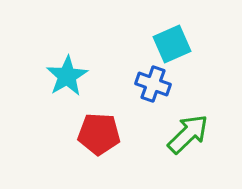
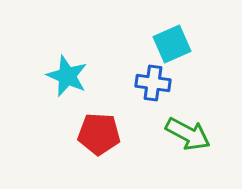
cyan star: rotated 18 degrees counterclockwise
blue cross: moved 1 px up; rotated 12 degrees counterclockwise
green arrow: rotated 72 degrees clockwise
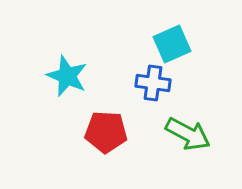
red pentagon: moved 7 px right, 2 px up
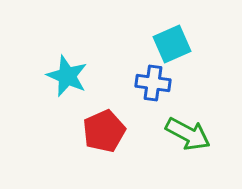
red pentagon: moved 2 px left, 1 px up; rotated 27 degrees counterclockwise
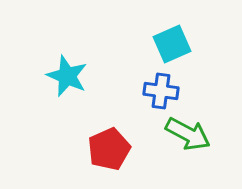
blue cross: moved 8 px right, 8 px down
red pentagon: moved 5 px right, 18 px down
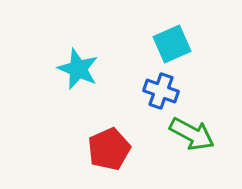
cyan star: moved 11 px right, 7 px up
blue cross: rotated 12 degrees clockwise
green arrow: moved 4 px right
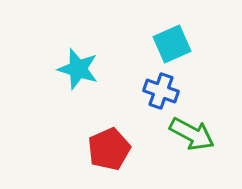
cyan star: rotated 6 degrees counterclockwise
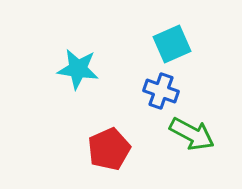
cyan star: rotated 9 degrees counterclockwise
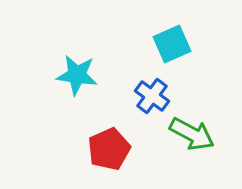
cyan star: moved 1 px left, 6 px down
blue cross: moved 9 px left, 5 px down; rotated 16 degrees clockwise
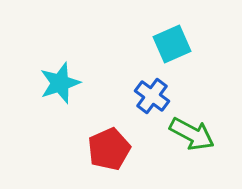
cyan star: moved 17 px left, 8 px down; rotated 27 degrees counterclockwise
